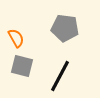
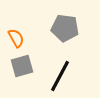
gray square: rotated 30 degrees counterclockwise
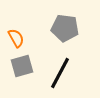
black line: moved 3 px up
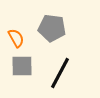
gray pentagon: moved 13 px left
gray square: rotated 15 degrees clockwise
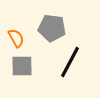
black line: moved 10 px right, 11 px up
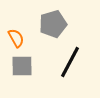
gray pentagon: moved 1 px right, 4 px up; rotated 24 degrees counterclockwise
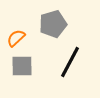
orange semicircle: rotated 102 degrees counterclockwise
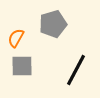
orange semicircle: rotated 18 degrees counterclockwise
black line: moved 6 px right, 8 px down
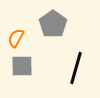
gray pentagon: rotated 20 degrees counterclockwise
black line: moved 2 px up; rotated 12 degrees counterclockwise
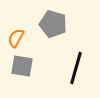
gray pentagon: rotated 20 degrees counterclockwise
gray square: rotated 10 degrees clockwise
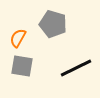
orange semicircle: moved 2 px right
black line: rotated 48 degrees clockwise
